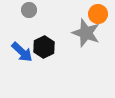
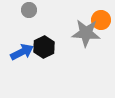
orange circle: moved 3 px right, 6 px down
gray star: rotated 16 degrees counterclockwise
blue arrow: rotated 70 degrees counterclockwise
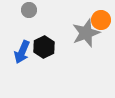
gray star: rotated 24 degrees counterclockwise
blue arrow: rotated 140 degrees clockwise
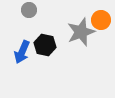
gray star: moved 5 px left, 1 px up
black hexagon: moved 1 px right, 2 px up; rotated 20 degrees counterclockwise
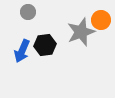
gray circle: moved 1 px left, 2 px down
black hexagon: rotated 20 degrees counterclockwise
blue arrow: moved 1 px up
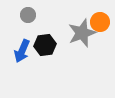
gray circle: moved 3 px down
orange circle: moved 1 px left, 2 px down
gray star: moved 1 px right, 1 px down
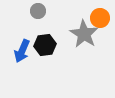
gray circle: moved 10 px right, 4 px up
orange circle: moved 4 px up
gray star: moved 2 px right, 1 px down; rotated 20 degrees counterclockwise
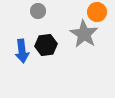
orange circle: moved 3 px left, 6 px up
black hexagon: moved 1 px right
blue arrow: rotated 30 degrees counterclockwise
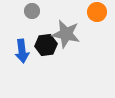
gray circle: moved 6 px left
gray star: moved 18 px left; rotated 20 degrees counterclockwise
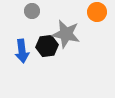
black hexagon: moved 1 px right, 1 px down
